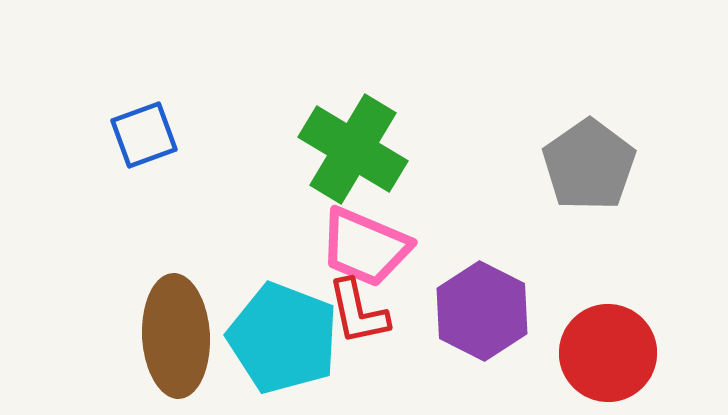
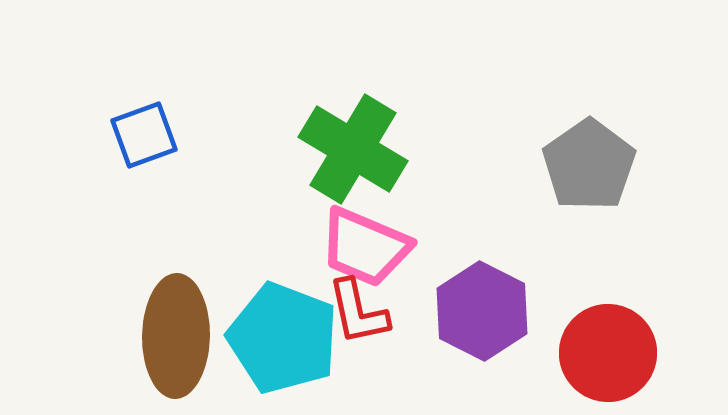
brown ellipse: rotated 4 degrees clockwise
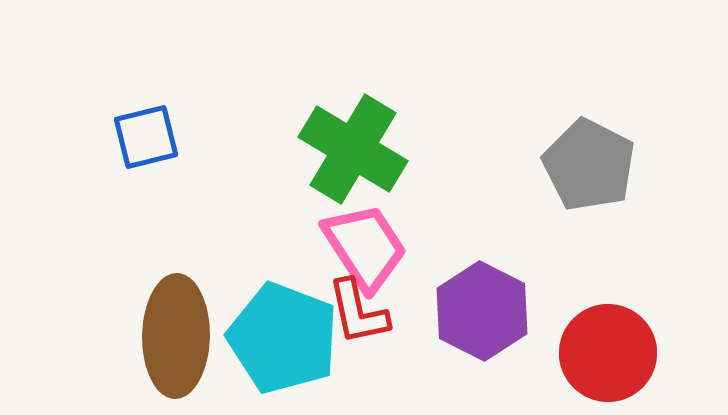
blue square: moved 2 px right, 2 px down; rotated 6 degrees clockwise
gray pentagon: rotated 10 degrees counterclockwise
pink trapezoid: rotated 146 degrees counterclockwise
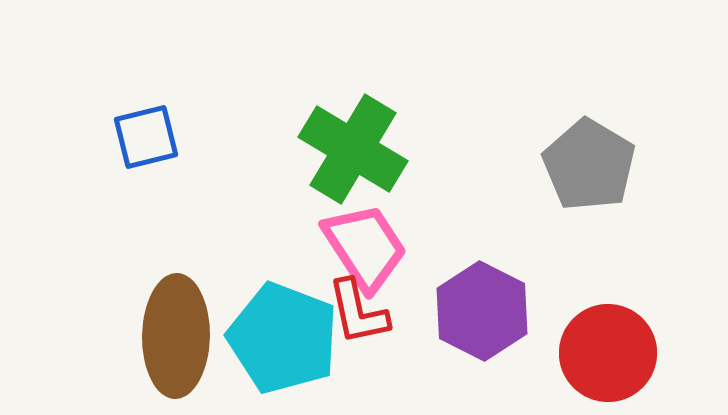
gray pentagon: rotated 4 degrees clockwise
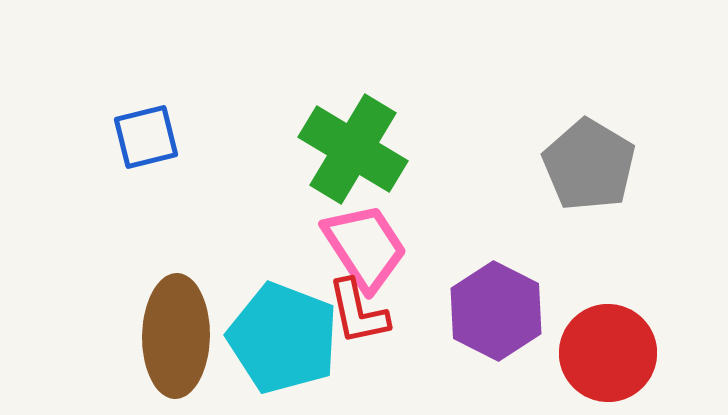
purple hexagon: moved 14 px right
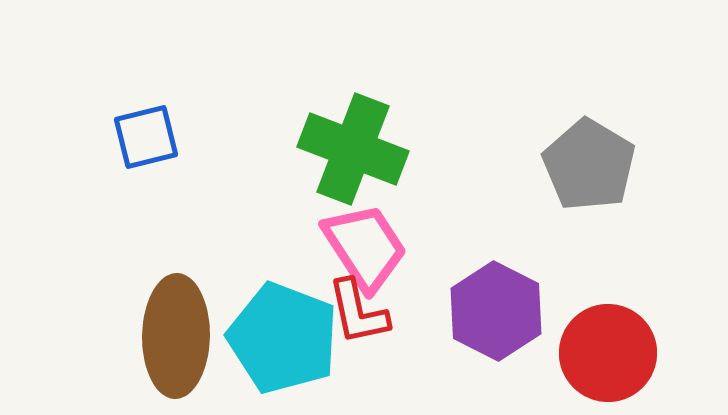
green cross: rotated 10 degrees counterclockwise
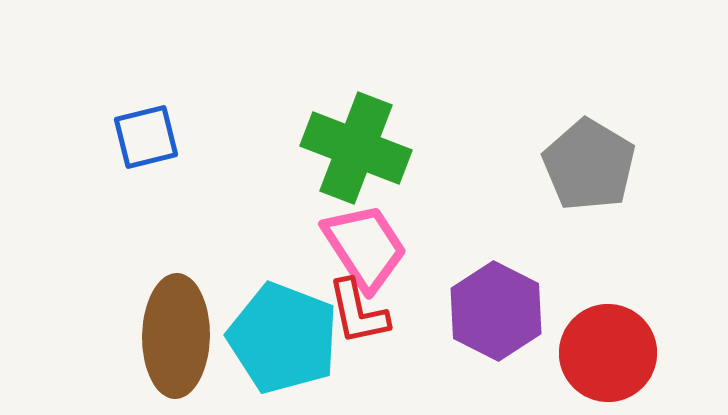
green cross: moved 3 px right, 1 px up
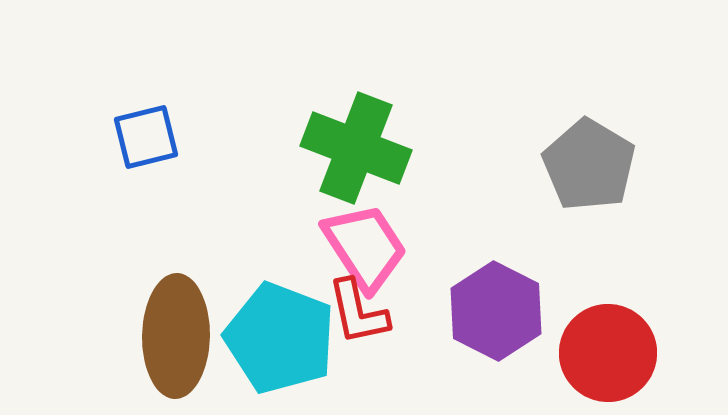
cyan pentagon: moved 3 px left
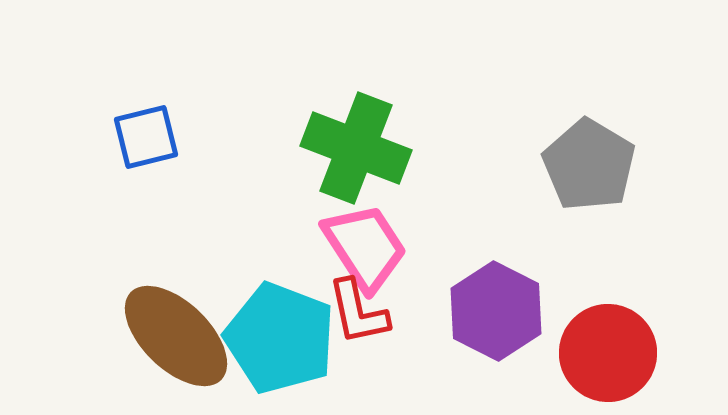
brown ellipse: rotated 47 degrees counterclockwise
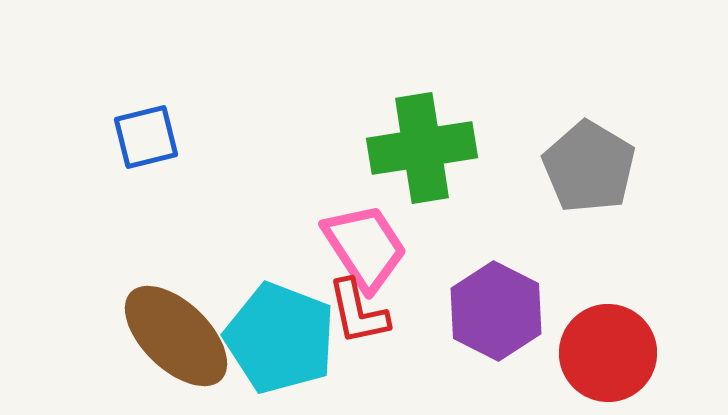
green cross: moved 66 px right; rotated 30 degrees counterclockwise
gray pentagon: moved 2 px down
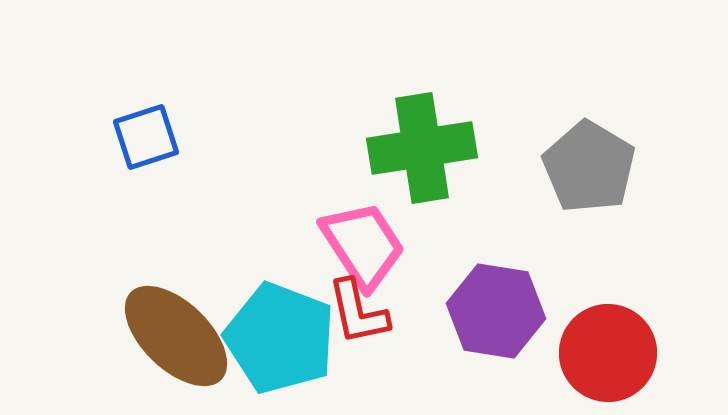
blue square: rotated 4 degrees counterclockwise
pink trapezoid: moved 2 px left, 2 px up
purple hexagon: rotated 18 degrees counterclockwise
